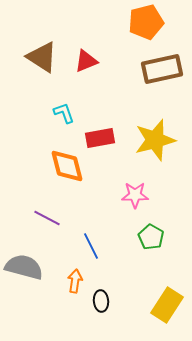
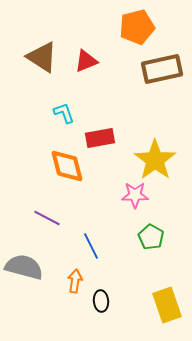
orange pentagon: moved 9 px left, 5 px down
yellow star: moved 20 px down; rotated 21 degrees counterclockwise
yellow rectangle: rotated 52 degrees counterclockwise
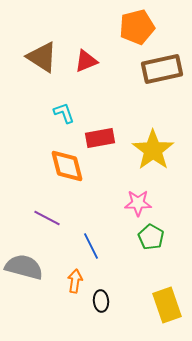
yellow star: moved 2 px left, 10 px up
pink star: moved 3 px right, 8 px down
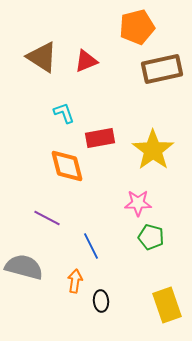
green pentagon: rotated 15 degrees counterclockwise
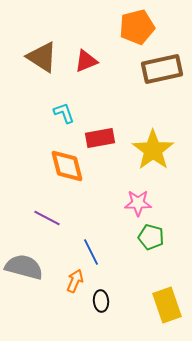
blue line: moved 6 px down
orange arrow: rotated 15 degrees clockwise
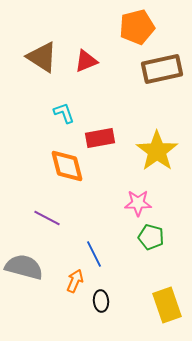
yellow star: moved 4 px right, 1 px down
blue line: moved 3 px right, 2 px down
